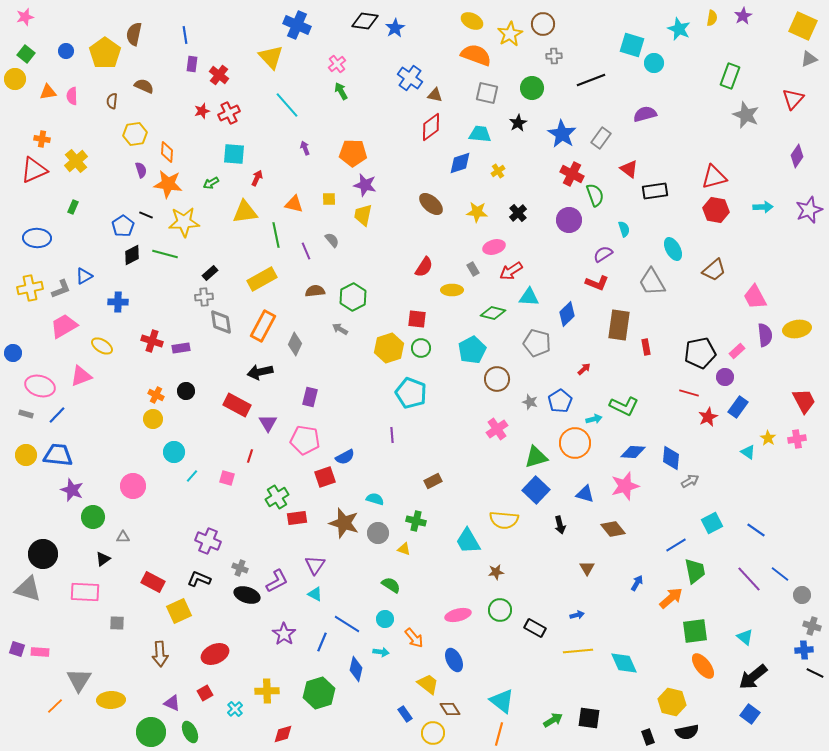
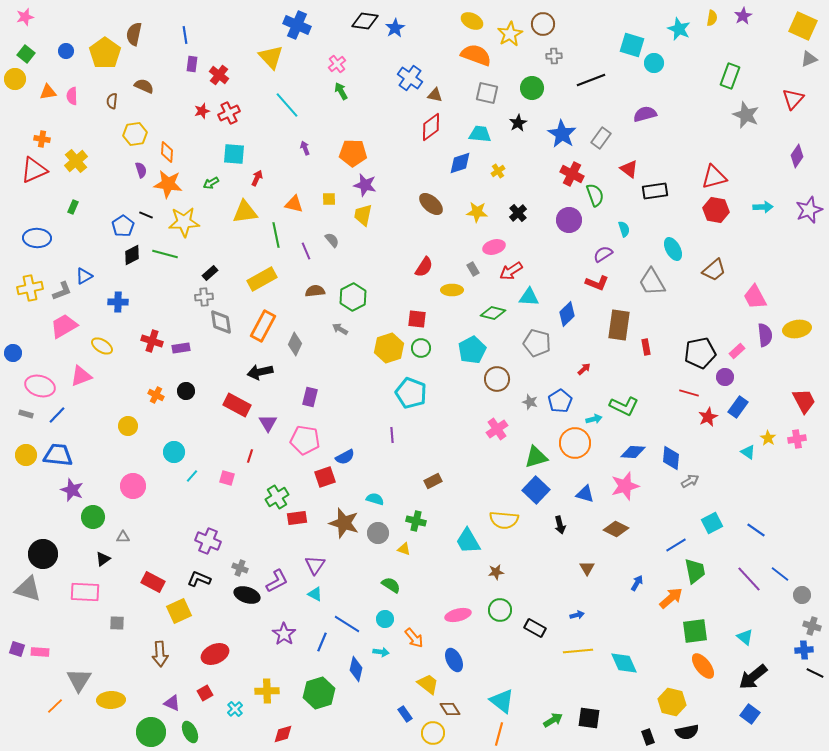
gray L-shape at (61, 289): moved 1 px right, 2 px down
yellow circle at (153, 419): moved 25 px left, 7 px down
brown diamond at (613, 529): moved 3 px right; rotated 25 degrees counterclockwise
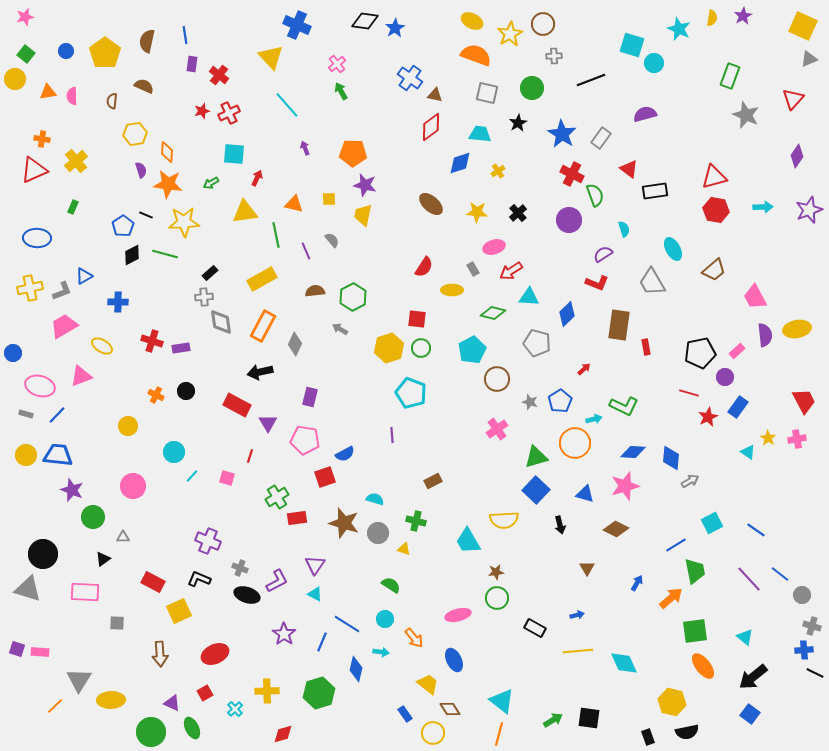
brown semicircle at (134, 34): moved 13 px right, 7 px down
blue semicircle at (345, 457): moved 3 px up
yellow semicircle at (504, 520): rotated 8 degrees counterclockwise
green circle at (500, 610): moved 3 px left, 12 px up
green ellipse at (190, 732): moved 2 px right, 4 px up
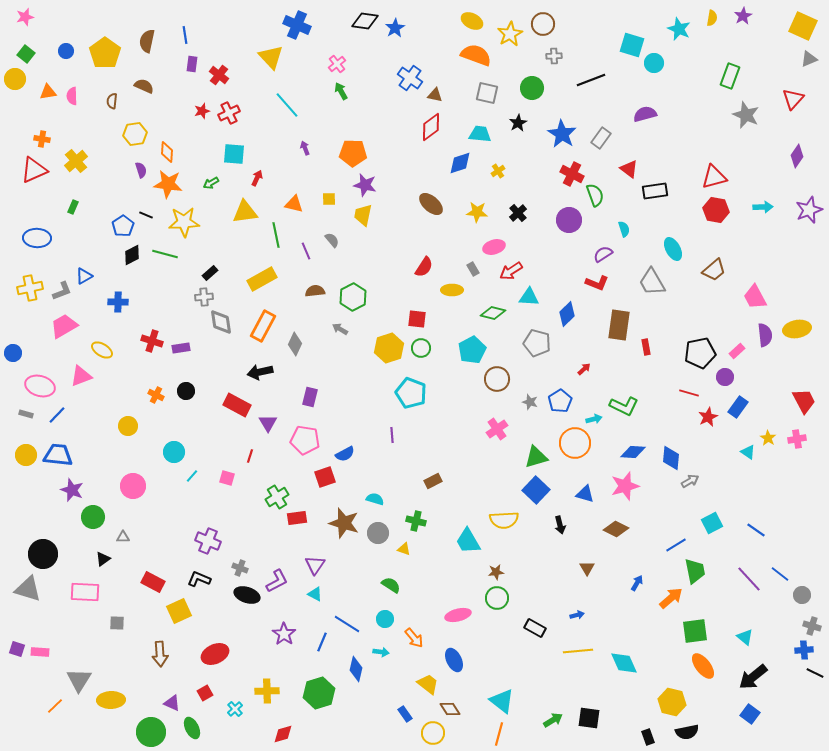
yellow ellipse at (102, 346): moved 4 px down
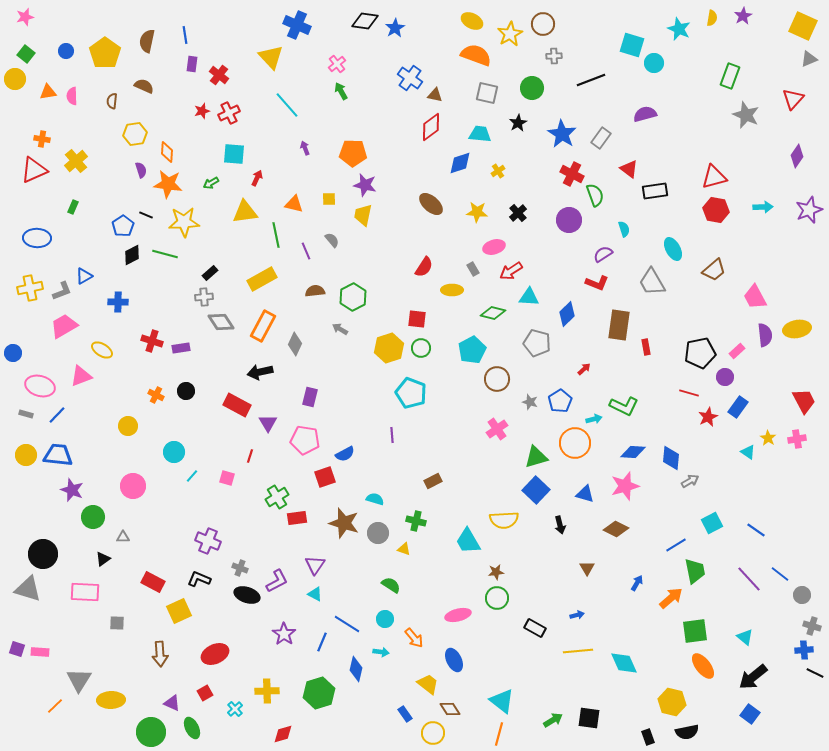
gray diamond at (221, 322): rotated 24 degrees counterclockwise
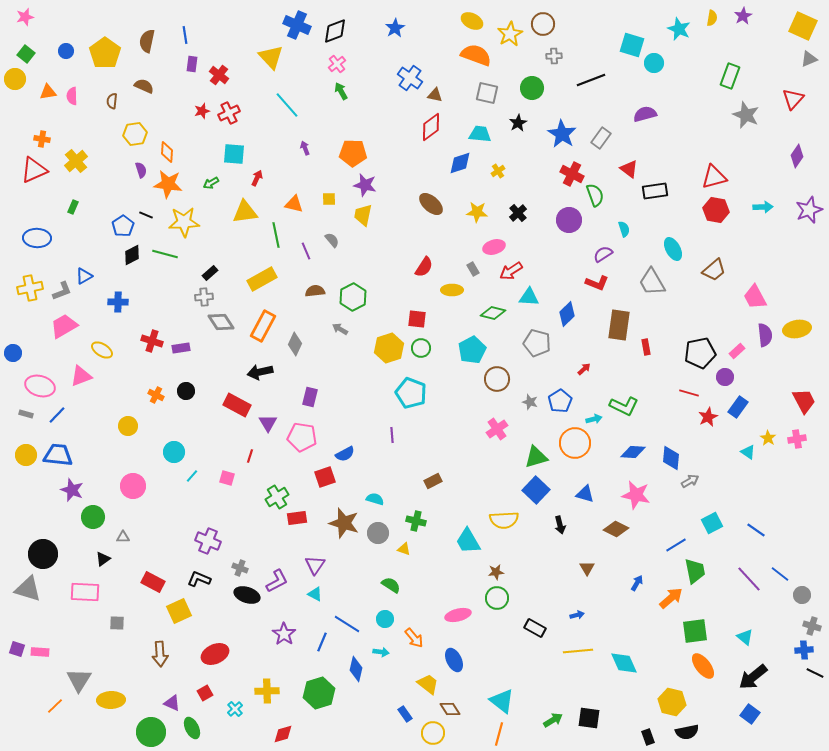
black diamond at (365, 21): moved 30 px left, 10 px down; rotated 28 degrees counterclockwise
pink pentagon at (305, 440): moved 3 px left, 3 px up
pink star at (625, 486): moved 11 px right, 9 px down; rotated 28 degrees clockwise
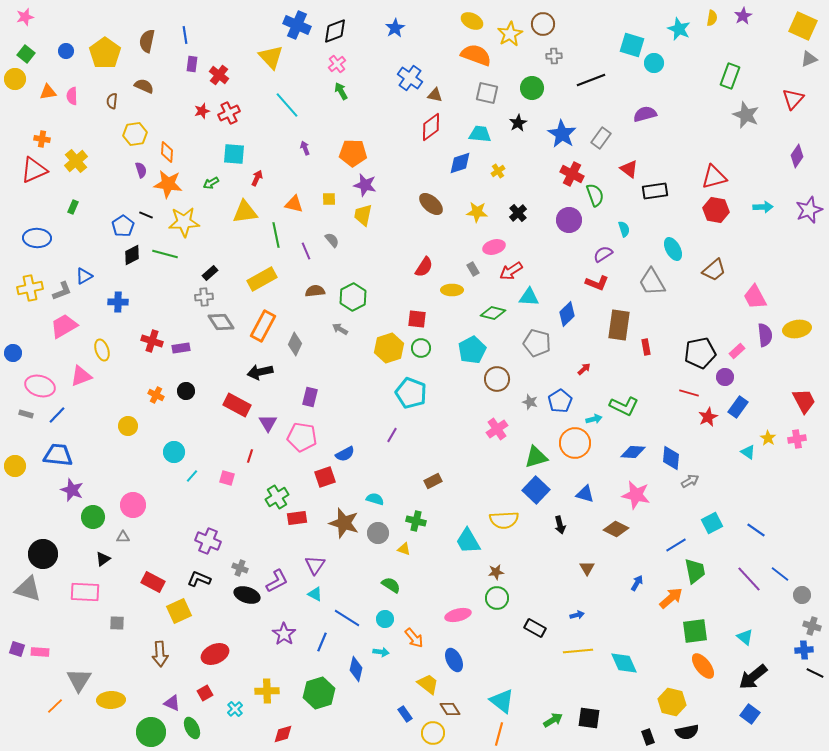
yellow ellipse at (102, 350): rotated 40 degrees clockwise
purple line at (392, 435): rotated 35 degrees clockwise
yellow circle at (26, 455): moved 11 px left, 11 px down
pink circle at (133, 486): moved 19 px down
blue line at (347, 624): moved 6 px up
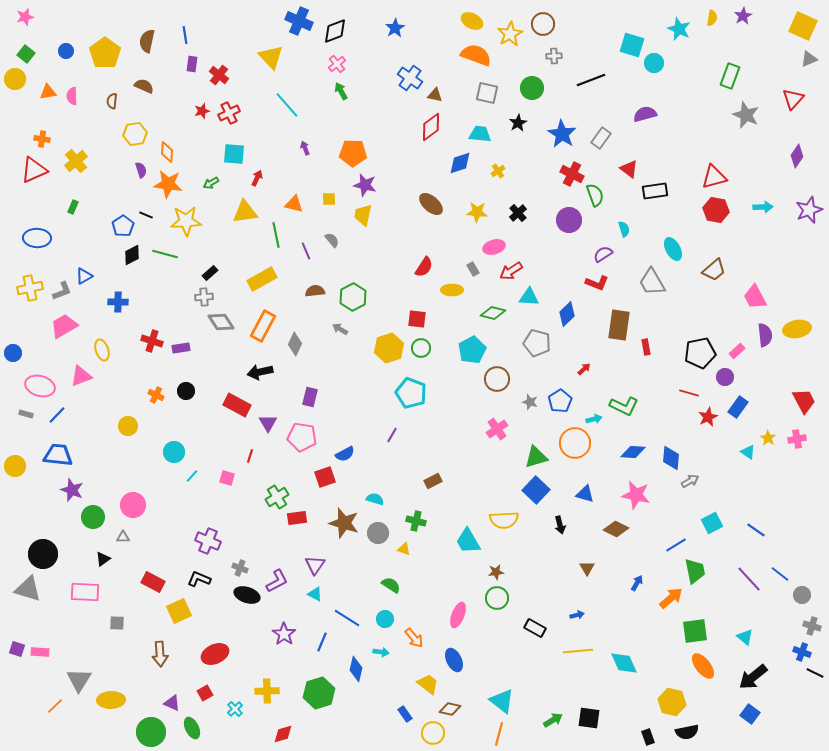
blue cross at (297, 25): moved 2 px right, 4 px up
yellow star at (184, 222): moved 2 px right, 1 px up
pink ellipse at (458, 615): rotated 55 degrees counterclockwise
blue cross at (804, 650): moved 2 px left, 2 px down; rotated 24 degrees clockwise
brown diamond at (450, 709): rotated 45 degrees counterclockwise
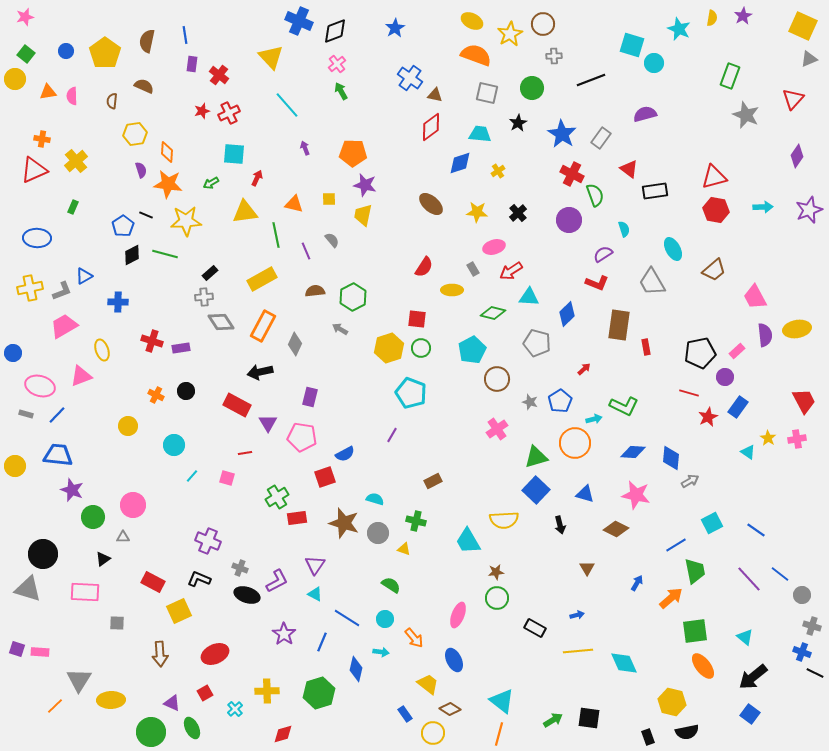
cyan circle at (174, 452): moved 7 px up
red line at (250, 456): moved 5 px left, 3 px up; rotated 64 degrees clockwise
brown diamond at (450, 709): rotated 20 degrees clockwise
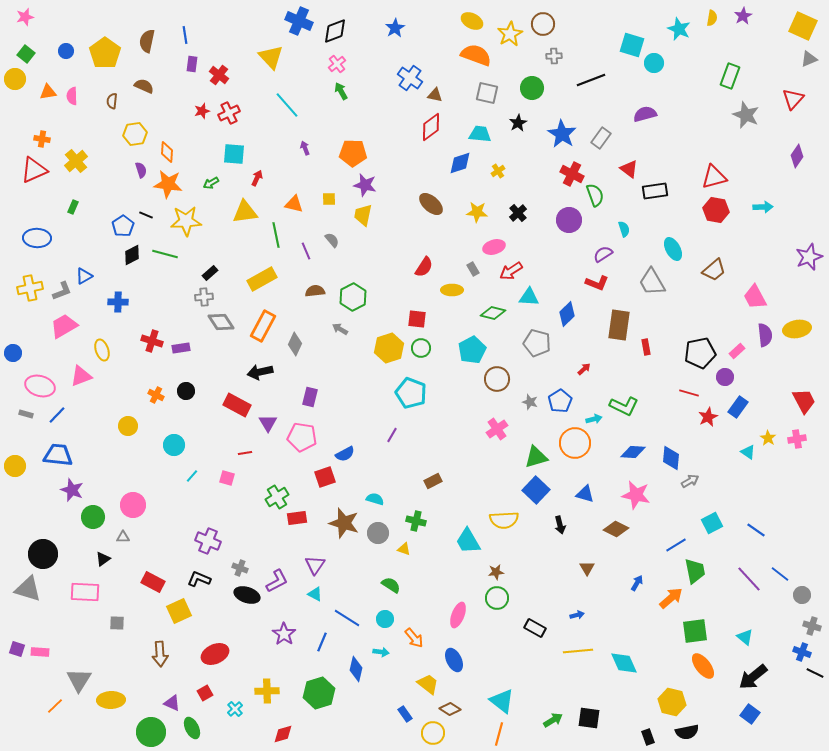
purple star at (809, 210): moved 47 px down
